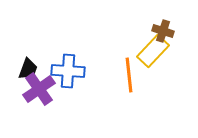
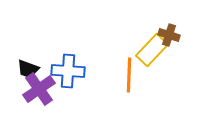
brown cross: moved 6 px right, 4 px down
yellow rectangle: moved 1 px left, 1 px up
black trapezoid: rotated 90 degrees clockwise
orange line: rotated 8 degrees clockwise
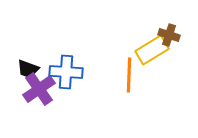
yellow rectangle: rotated 16 degrees clockwise
blue cross: moved 2 px left, 1 px down
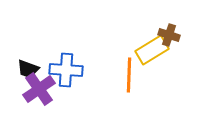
blue cross: moved 2 px up
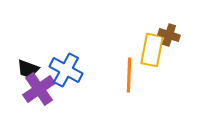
yellow rectangle: rotated 48 degrees counterclockwise
blue cross: rotated 24 degrees clockwise
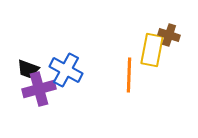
purple cross: rotated 20 degrees clockwise
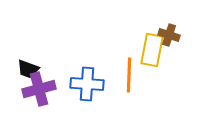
blue cross: moved 21 px right, 14 px down; rotated 24 degrees counterclockwise
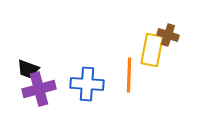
brown cross: moved 1 px left
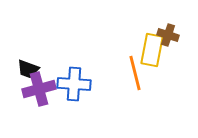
orange line: moved 6 px right, 2 px up; rotated 16 degrees counterclockwise
blue cross: moved 13 px left
